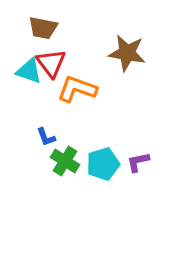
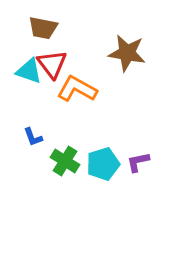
red triangle: moved 1 px right, 1 px down
orange L-shape: rotated 9 degrees clockwise
blue L-shape: moved 13 px left
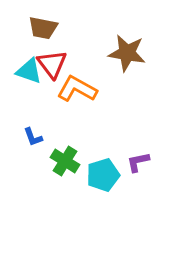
cyan pentagon: moved 11 px down
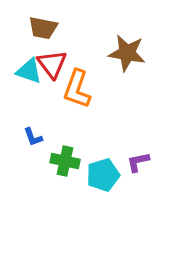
orange L-shape: rotated 99 degrees counterclockwise
green cross: rotated 20 degrees counterclockwise
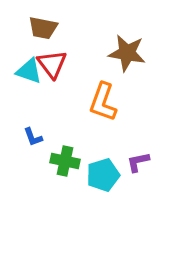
orange L-shape: moved 26 px right, 13 px down
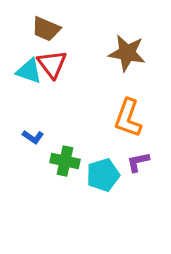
brown trapezoid: moved 3 px right, 1 px down; rotated 12 degrees clockwise
orange L-shape: moved 25 px right, 16 px down
blue L-shape: rotated 35 degrees counterclockwise
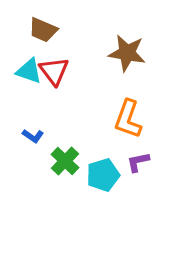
brown trapezoid: moved 3 px left, 1 px down
red triangle: moved 2 px right, 7 px down
orange L-shape: moved 1 px down
blue L-shape: moved 1 px up
green cross: rotated 32 degrees clockwise
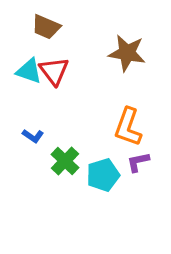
brown trapezoid: moved 3 px right, 3 px up
orange L-shape: moved 8 px down
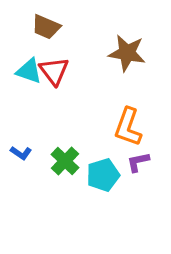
blue L-shape: moved 12 px left, 17 px down
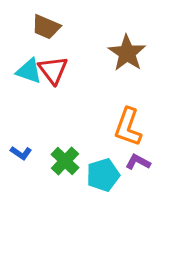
brown star: rotated 24 degrees clockwise
red triangle: moved 1 px left, 1 px up
purple L-shape: rotated 40 degrees clockwise
